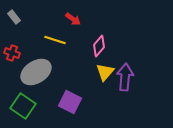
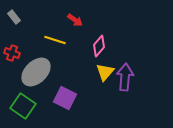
red arrow: moved 2 px right, 1 px down
gray ellipse: rotated 12 degrees counterclockwise
purple square: moved 5 px left, 4 px up
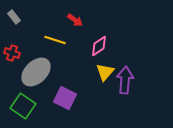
pink diamond: rotated 15 degrees clockwise
purple arrow: moved 3 px down
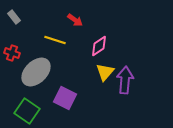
green square: moved 4 px right, 5 px down
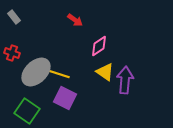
yellow line: moved 4 px right, 34 px down
yellow triangle: rotated 36 degrees counterclockwise
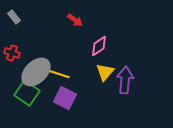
yellow triangle: rotated 36 degrees clockwise
green square: moved 18 px up
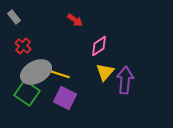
red cross: moved 11 px right, 7 px up; rotated 21 degrees clockwise
gray ellipse: rotated 16 degrees clockwise
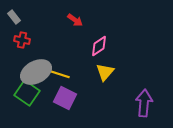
red cross: moved 1 px left, 6 px up; rotated 28 degrees counterclockwise
purple arrow: moved 19 px right, 23 px down
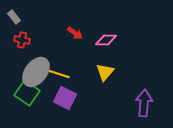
red arrow: moved 13 px down
pink diamond: moved 7 px right, 6 px up; rotated 35 degrees clockwise
gray ellipse: rotated 24 degrees counterclockwise
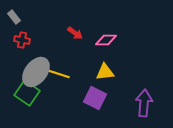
yellow triangle: rotated 42 degrees clockwise
purple square: moved 30 px right
